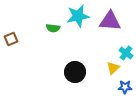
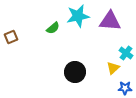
green semicircle: rotated 48 degrees counterclockwise
brown square: moved 2 px up
blue star: moved 1 px down
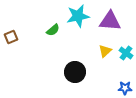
green semicircle: moved 2 px down
yellow triangle: moved 8 px left, 17 px up
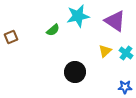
purple triangle: moved 5 px right; rotated 30 degrees clockwise
blue star: moved 1 px up
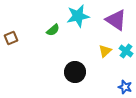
purple triangle: moved 1 px right, 1 px up
brown square: moved 1 px down
cyan cross: moved 2 px up
blue star: rotated 16 degrees clockwise
